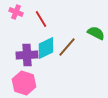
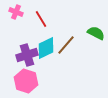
brown line: moved 1 px left, 2 px up
purple cross: rotated 15 degrees counterclockwise
pink hexagon: moved 2 px right, 2 px up
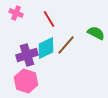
pink cross: moved 1 px down
red line: moved 8 px right
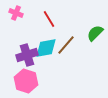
green semicircle: moved 1 px left; rotated 72 degrees counterclockwise
cyan diamond: rotated 15 degrees clockwise
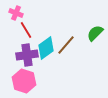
red line: moved 23 px left, 11 px down
cyan diamond: rotated 25 degrees counterclockwise
purple cross: rotated 10 degrees clockwise
pink hexagon: moved 2 px left
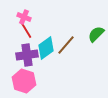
pink cross: moved 8 px right, 4 px down
green semicircle: moved 1 px right, 1 px down
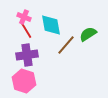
green semicircle: moved 8 px left; rotated 12 degrees clockwise
cyan diamond: moved 5 px right, 23 px up; rotated 65 degrees counterclockwise
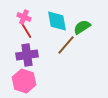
cyan diamond: moved 6 px right, 4 px up
green semicircle: moved 6 px left, 7 px up
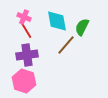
green semicircle: rotated 30 degrees counterclockwise
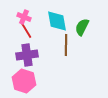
brown line: rotated 40 degrees counterclockwise
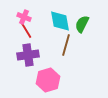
cyan diamond: moved 3 px right
green semicircle: moved 3 px up
brown line: rotated 15 degrees clockwise
purple cross: moved 1 px right
pink hexagon: moved 24 px right, 1 px up; rotated 25 degrees clockwise
